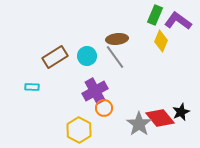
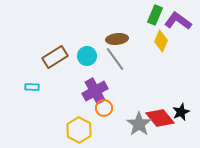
gray line: moved 2 px down
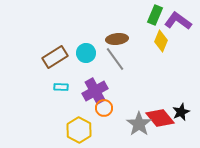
cyan circle: moved 1 px left, 3 px up
cyan rectangle: moved 29 px right
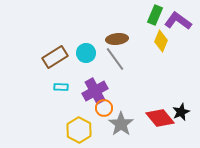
gray star: moved 18 px left
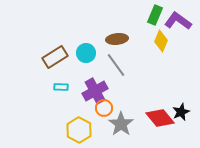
gray line: moved 1 px right, 6 px down
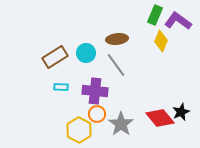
purple cross: rotated 35 degrees clockwise
orange circle: moved 7 px left, 6 px down
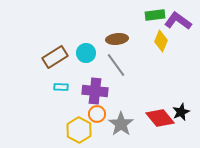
green rectangle: rotated 60 degrees clockwise
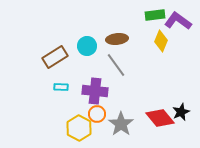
cyan circle: moved 1 px right, 7 px up
yellow hexagon: moved 2 px up
